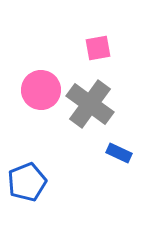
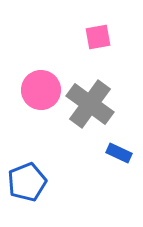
pink square: moved 11 px up
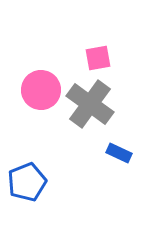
pink square: moved 21 px down
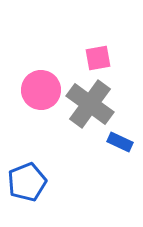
blue rectangle: moved 1 px right, 11 px up
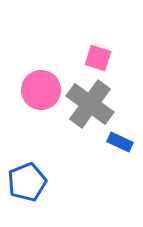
pink square: rotated 28 degrees clockwise
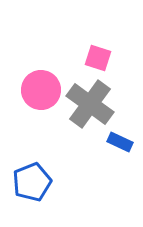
blue pentagon: moved 5 px right
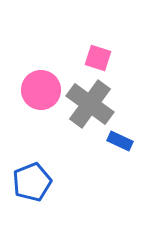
blue rectangle: moved 1 px up
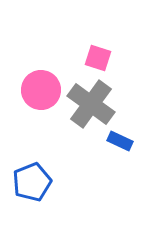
gray cross: moved 1 px right
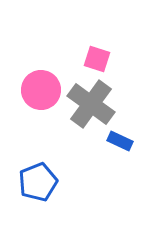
pink square: moved 1 px left, 1 px down
blue pentagon: moved 6 px right
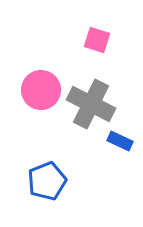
pink square: moved 19 px up
gray cross: rotated 9 degrees counterclockwise
blue pentagon: moved 9 px right, 1 px up
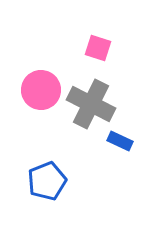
pink square: moved 1 px right, 8 px down
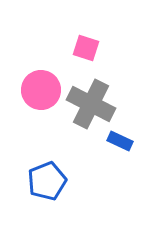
pink square: moved 12 px left
